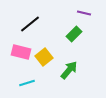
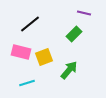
yellow square: rotated 18 degrees clockwise
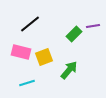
purple line: moved 9 px right, 13 px down; rotated 24 degrees counterclockwise
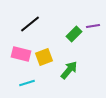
pink rectangle: moved 2 px down
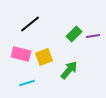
purple line: moved 10 px down
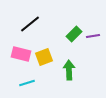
green arrow: rotated 42 degrees counterclockwise
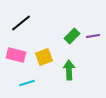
black line: moved 9 px left, 1 px up
green rectangle: moved 2 px left, 2 px down
pink rectangle: moved 5 px left, 1 px down
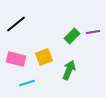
black line: moved 5 px left, 1 px down
purple line: moved 4 px up
pink rectangle: moved 4 px down
green arrow: rotated 24 degrees clockwise
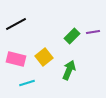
black line: rotated 10 degrees clockwise
yellow square: rotated 18 degrees counterclockwise
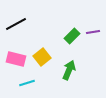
yellow square: moved 2 px left
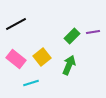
pink rectangle: rotated 24 degrees clockwise
green arrow: moved 5 px up
cyan line: moved 4 px right
